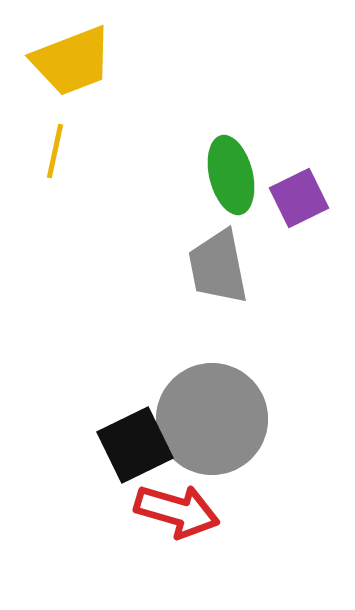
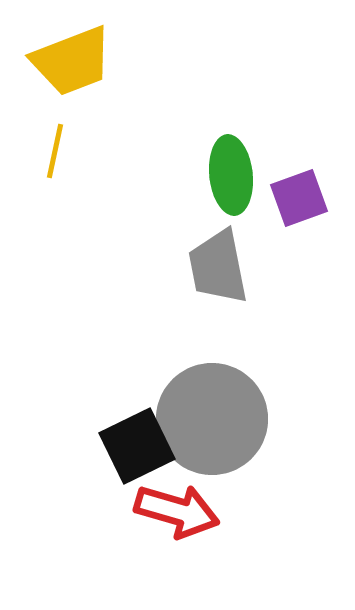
green ellipse: rotated 8 degrees clockwise
purple square: rotated 6 degrees clockwise
black square: moved 2 px right, 1 px down
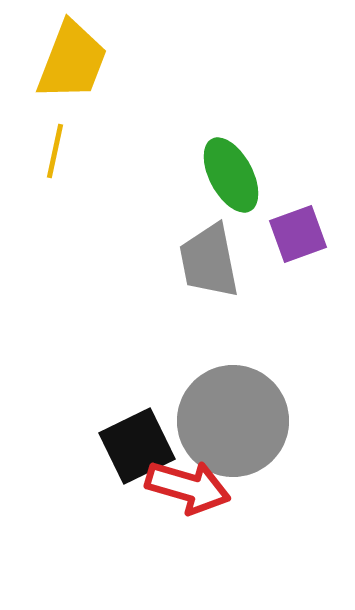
yellow trapezoid: rotated 48 degrees counterclockwise
green ellipse: rotated 22 degrees counterclockwise
purple square: moved 1 px left, 36 px down
gray trapezoid: moved 9 px left, 6 px up
gray circle: moved 21 px right, 2 px down
red arrow: moved 11 px right, 24 px up
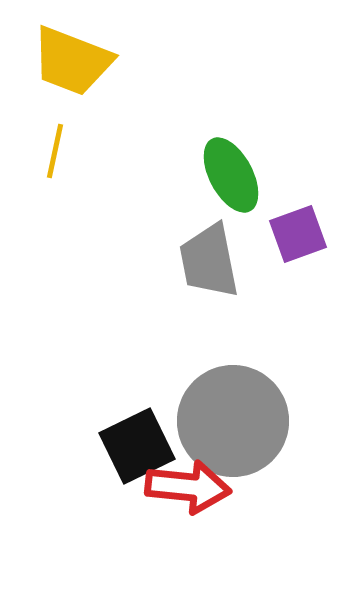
yellow trapezoid: rotated 90 degrees clockwise
red arrow: rotated 10 degrees counterclockwise
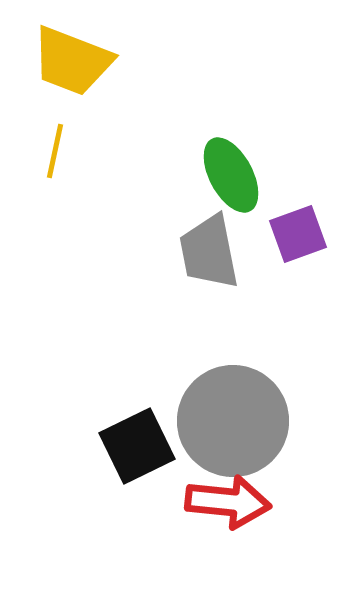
gray trapezoid: moved 9 px up
red arrow: moved 40 px right, 15 px down
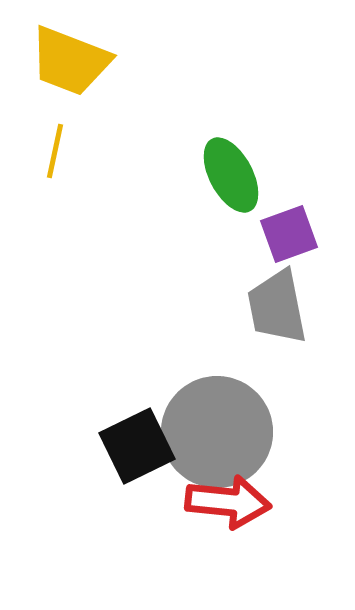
yellow trapezoid: moved 2 px left
purple square: moved 9 px left
gray trapezoid: moved 68 px right, 55 px down
gray circle: moved 16 px left, 11 px down
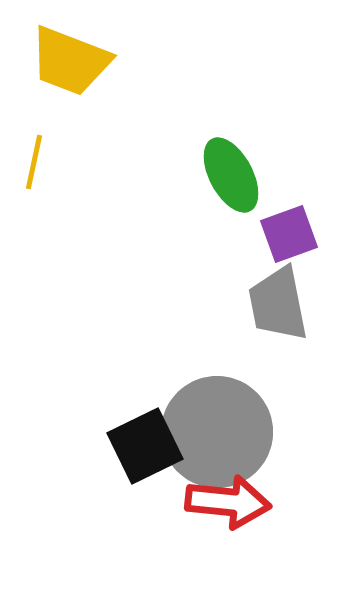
yellow line: moved 21 px left, 11 px down
gray trapezoid: moved 1 px right, 3 px up
black square: moved 8 px right
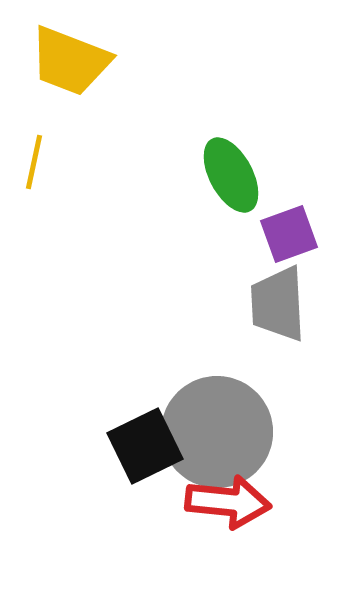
gray trapezoid: rotated 8 degrees clockwise
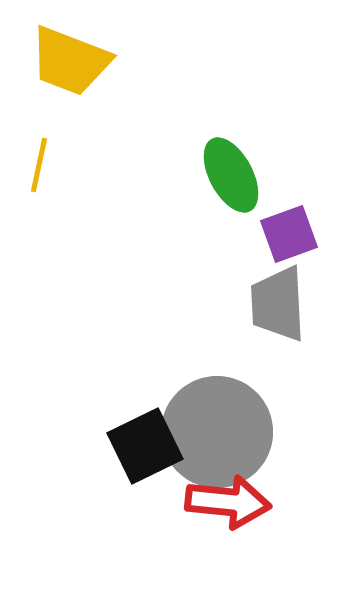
yellow line: moved 5 px right, 3 px down
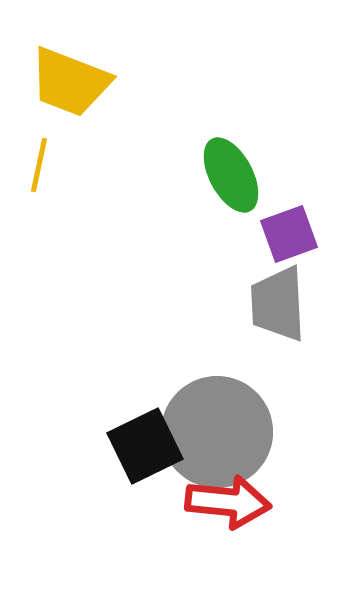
yellow trapezoid: moved 21 px down
